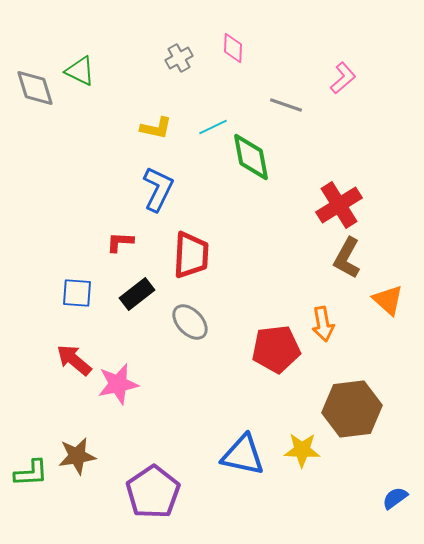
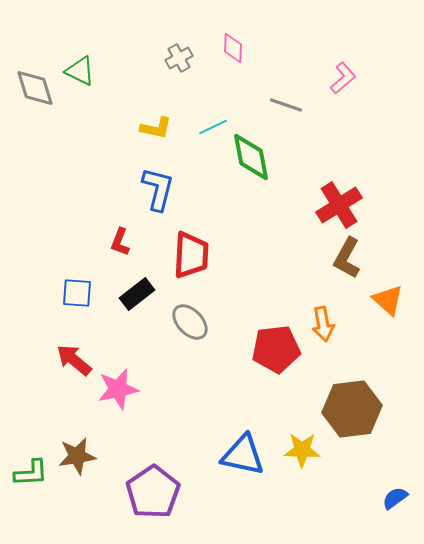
blue L-shape: rotated 12 degrees counterclockwise
red L-shape: rotated 72 degrees counterclockwise
pink star: moved 5 px down
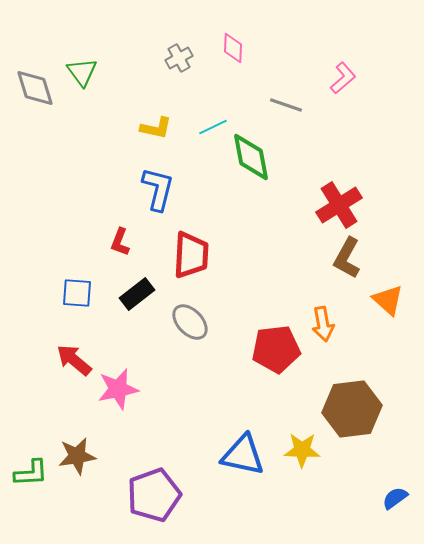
green triangle: moved 2 px right, 1 px down; rotated 28 degrees clockwise
purple pentagon: moved 1 px right, 3 px down; rotated 14 degrees clockwise
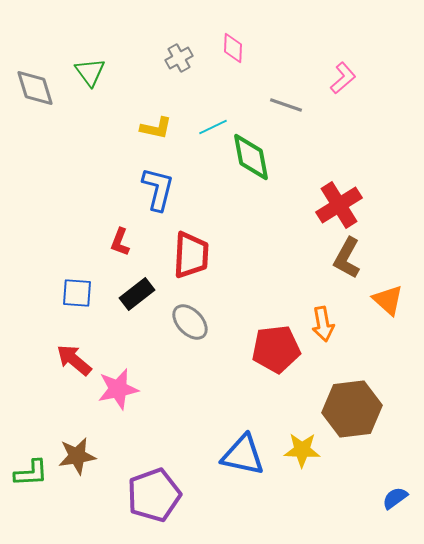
green triangle: moved 8 px right
